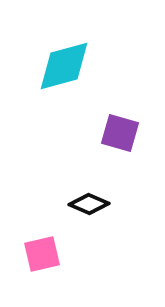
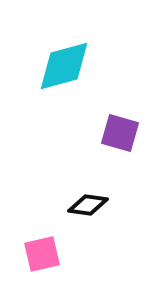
black diamond: moved 1 px left, 1 px down; rotated 15 degrees counterclockwise
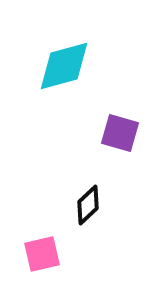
black diamond: rotated 51 degrees counterclockwise
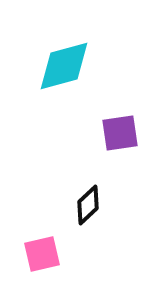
purple square: rotated 24 degrees counterclockwise
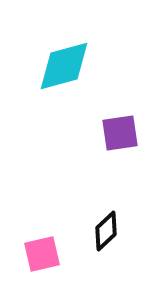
black diamond: moved 18 px right, 26 px down
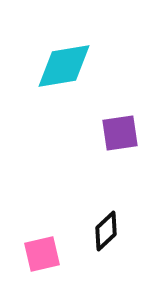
cyan diamond: rotated 6 degrees clockwise
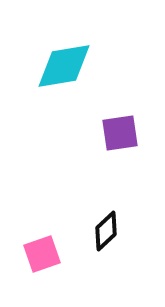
pink square: rotated 6 degrees counterclockwise
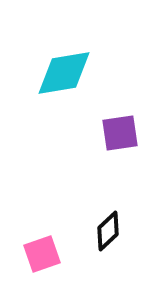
cyan diamond: moved 7 px down
black diamond: moved 2 px right
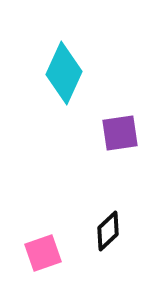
cyan diamond: rotated 56 degrees counterclockwise
pink square: moved 1 px right, 1 px up
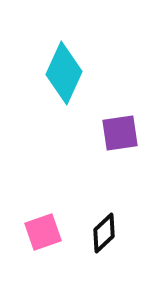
black diamond: moved 4 px left, 2 px down
pink square: moved 21 px up
